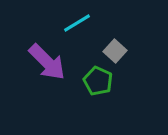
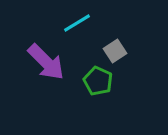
gray square: rotated 15 degrees clockwise
purple arrow: moved 1 px left
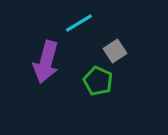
cyan line: moved 2 px right
purple arrow: rotated 60 degrees clockwise
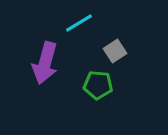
purple arrow: moved 1 px left, 1 px down
green pentagon: moved 4 px down; rotated 20 degrees counterclockwise
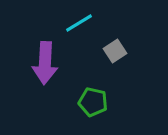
purple arrow: rotated 12 degrees counterclockwise
green pentagon: moved 5 px left, 17 px down; rotated 8 degrees clockwise
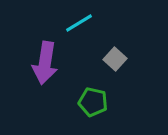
gray square: moved 8 px down; rotated 15 degrees counterclockwise
purple arrow: rotated 6 degrees clockwise
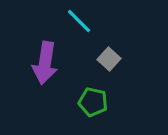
cyan line: moved 2 px up; rotated 76 degrees clockwise
gray square: moved 6 px left
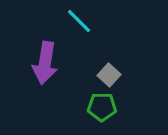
gray square: moved 16 px down
green pentagon: moved 9 px right, 5 px down; rotated 12 degrees counterclockwise
